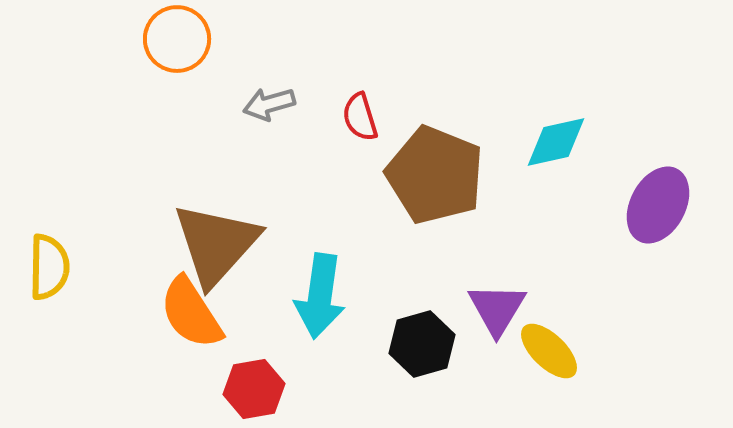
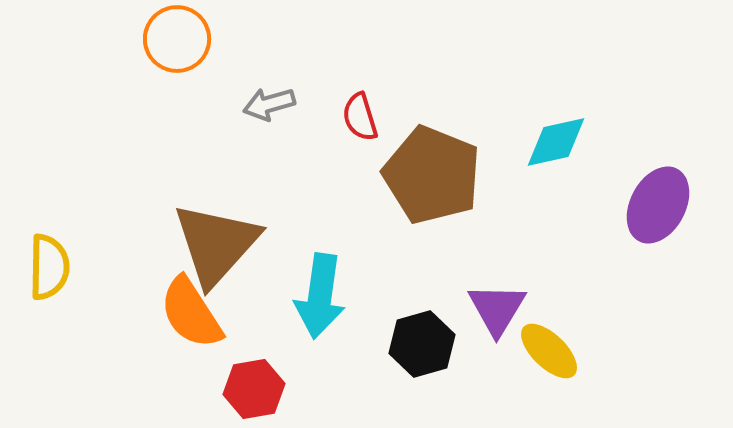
brown pentagon: moved 3 px left
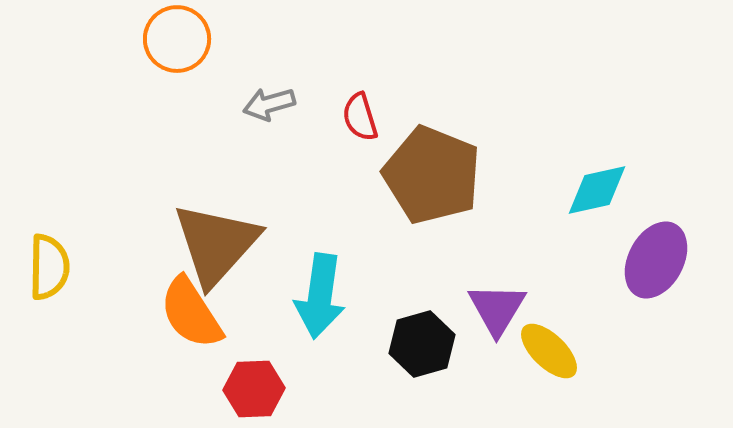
cyan diamond: moved 41 px right, 48 px down
purple ellipse: moved 2 px left, 55 px down
red hexagon: rotated 8 degrees clockwise
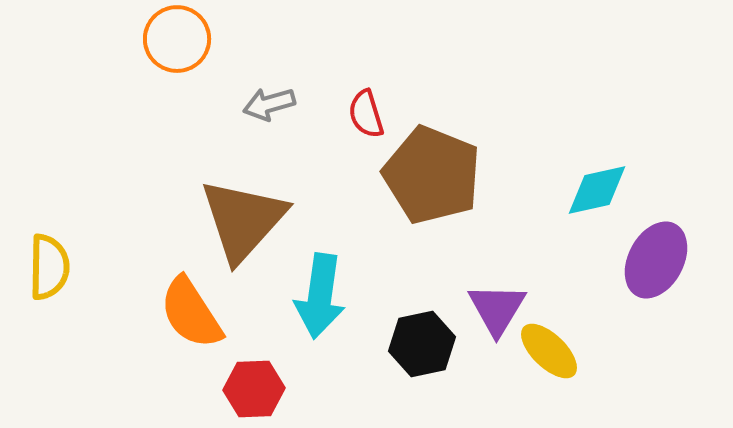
red semicircle: moved 6 px right, 3 px up
brown triangle: moved 27 px right, 24 px up
black hexagon: rotated 4 degrees clockwise
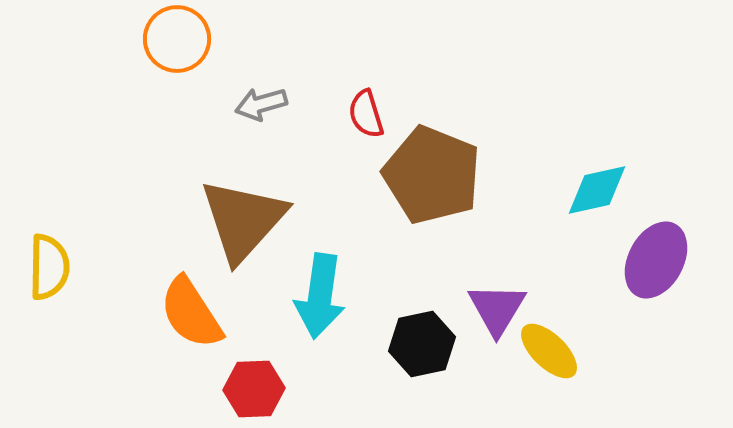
gray arrow: moved 8 px left
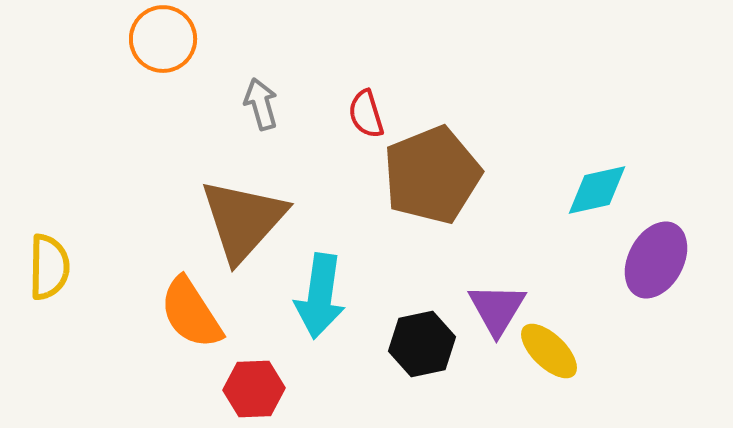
orange circle: moved 14 px left
gray arrow: rotated 90 degrees clockwise
brown pentagon: rotated 28 degrees clockwise
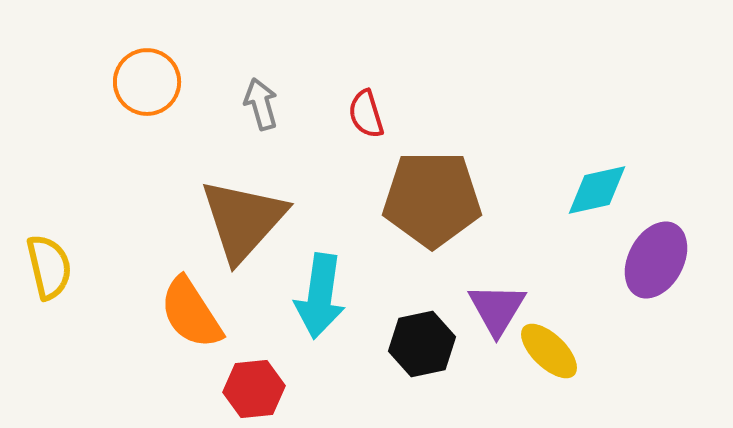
orange circle: moved 16 px left, 43 px down
brown pentagon: moved 24 px down; rotated 22 degrees clockwise
yellow semicircle: rotated 14 degrees counterclockwise
red hexagon: rotated 4 degrees counterclockwise
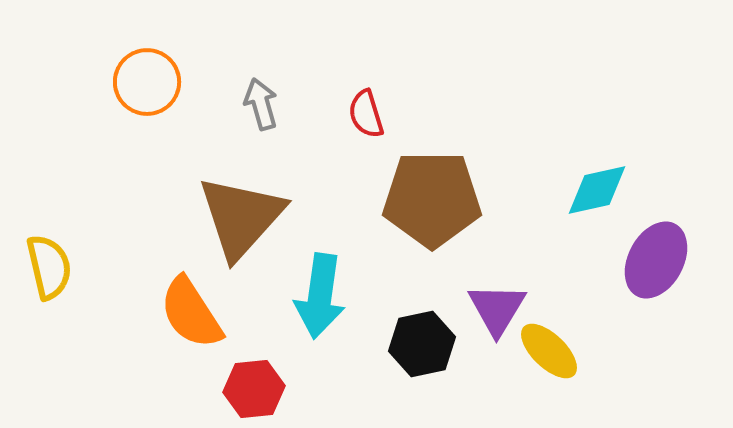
brown triangle: moved 2 px left, 3 px up
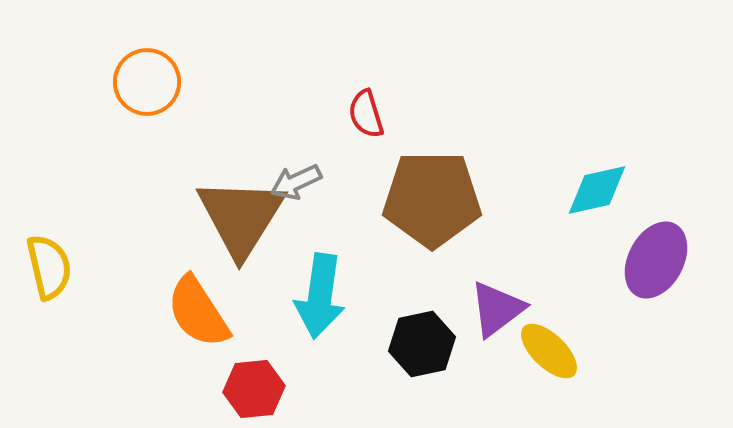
gray arrow: moved 35 px right, 78 px down; rotated 99 degrees counterclockwise
brown triangle: rotated 10 degrees counterclockwise
purple triangle: rotated 22 degrees clockwise
orange semicircle: moved 7 px right, 1 px up
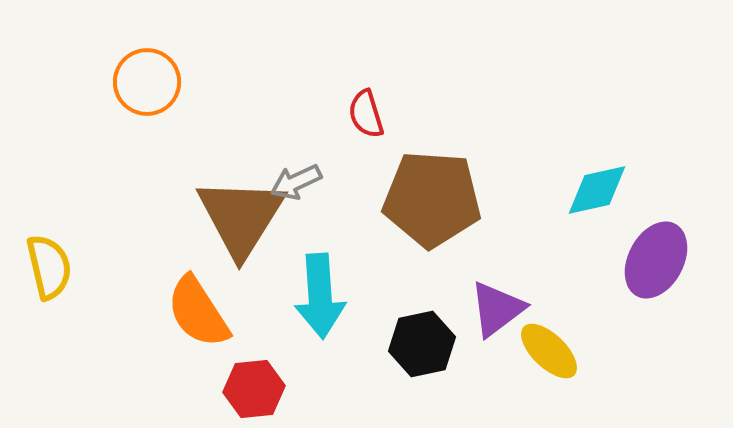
brown pentagon: rotated 4 degrees clockwise
cyan arrow: rotated 12 degrees counterclockwise
